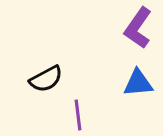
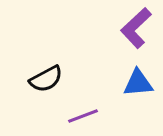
purple L-shape: moved 2 px left; rotated 12 degrees clockwise
purple line: moved 5 px right, 1 px down; rotated 76 degrees clockwise
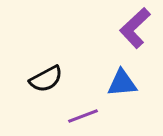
purple L-shape: moved 1 px left
blue triangle: moved 16 px left
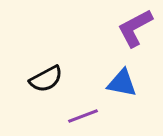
purple L-shape: rotated 15 degrees clockwise
blue triangle: rotated 16 degrees clockwise
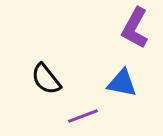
purple L-shape: rotated 33 degrees counterclockwise
black semicircle: rotated 80 degrees clockwise
